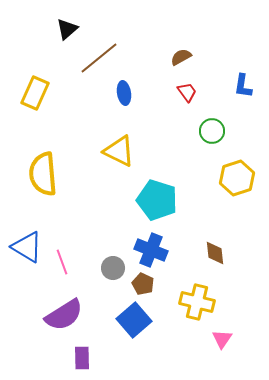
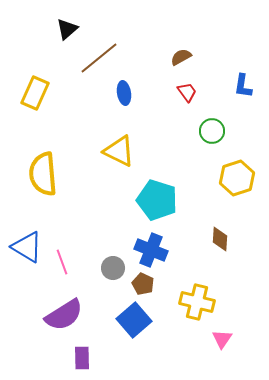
brown diamond: moved 5 px right, 14 px up; rotated 10 degrees clockwise
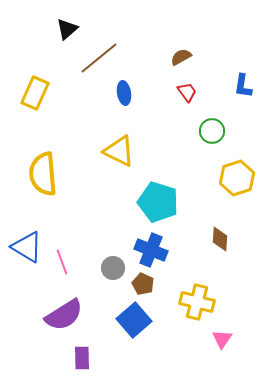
cyan pentagon: moved 1 px right, 2 px down
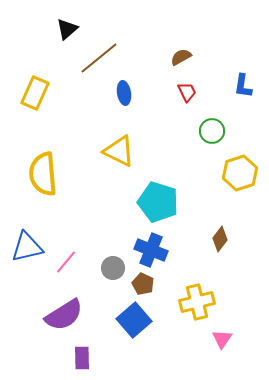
red trapezoid: rotated 10 degrees clockwise
yellow hexagon: moved 3 px right, 5 px up
brown diamond: rotated 35 degrees clockwise
blue triangle: rotated 44 degrees counterclockwise
pink line: moved 4 px right; rotated 60 degrees clockwise
yellow cross: rotated 28 degrees counterclockwise
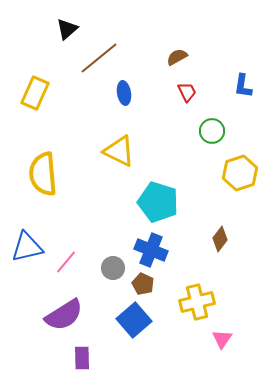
brown semicircle: moved 4 px left
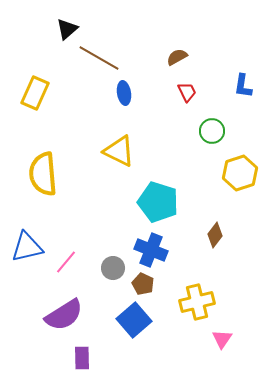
brown line: rotated 69 degrees clockwise
brown diamond: moved 5 px left, 4 px up
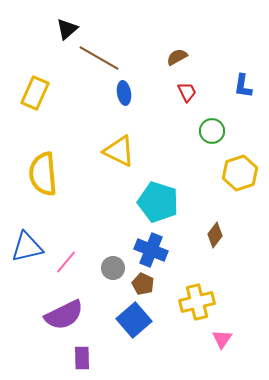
purple semicircle: rotated 6 degrees clockwise
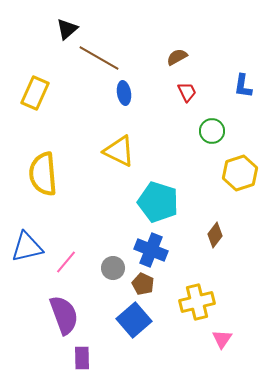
purple semicircle: rotated 84 degrees counterclockwise
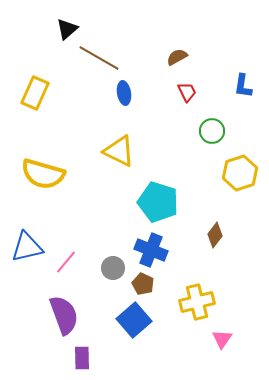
yellow semicircle: rotated 69 degrees counterclockwise
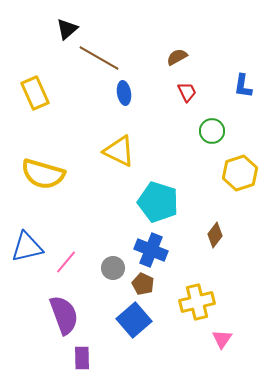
yellow rectangle: rotated 48 degrees counterclockwise
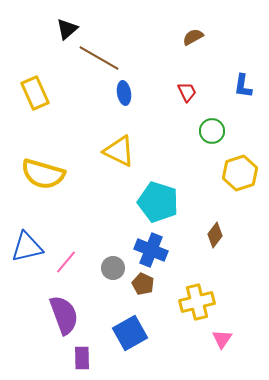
brown semicircle: moved 16 px right, 20 px up
blue square: moved 4 px left, 13 px down; rotated 12 degrees clockwise
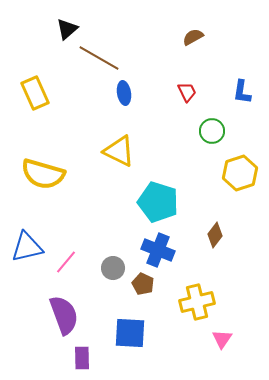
blue L-shape: moved 1 px left, 6 px down
blue cross: moved 7 px right
blue square: rotated 32 degrees clockwise
